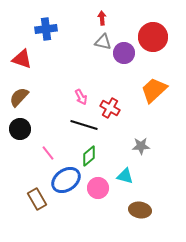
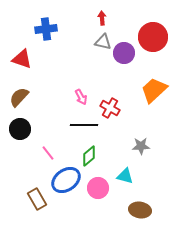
black line: rotated 16 degrees counterclockwise
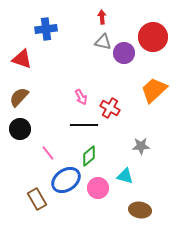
red arrow: moved 1 px up
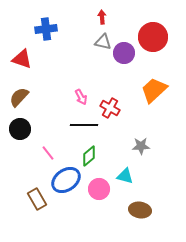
pink circle: moved 1 px right, 1 px down
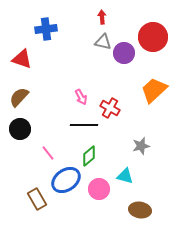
gray star: rotated 12 degrees counterclockwise
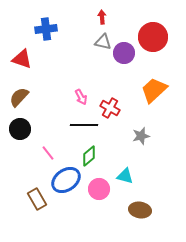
gray star: moved 10 px up
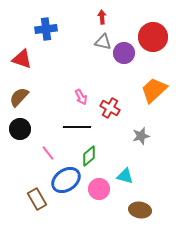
black line: moved 7 px left, 2 px down
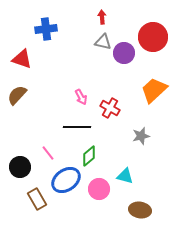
brown semicircle: moved 2 px left, 2 px up
black circle: moved 38 px down
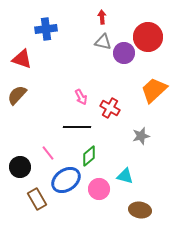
red circle: moved 5 px left
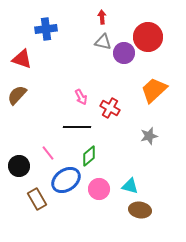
gray star: moved 8 px right
black circle: moved 1 px left, 1 px up
cyan triangle: moved 5 px right, 10 px down
